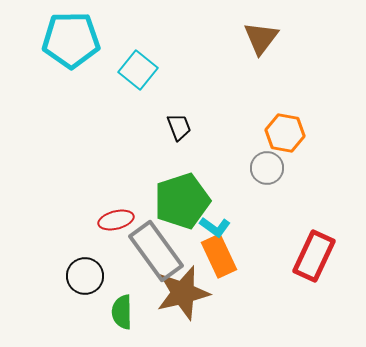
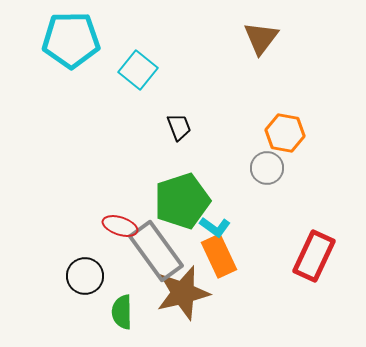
red ellipse: moved 4 px right, 6 px down; rotated 32 degrees clockwise
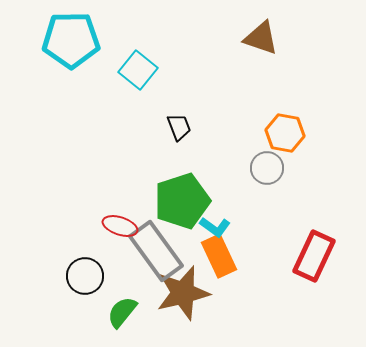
brown triangle: rotated 48 degrees counterclockwise
green semicircle: rotated 40 degrees clockwise
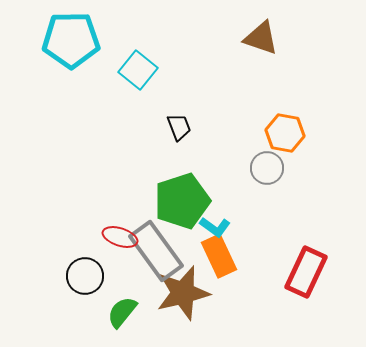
red ellipse: moved 11 px down
red rectangle: moved 8 px left, 16 px down
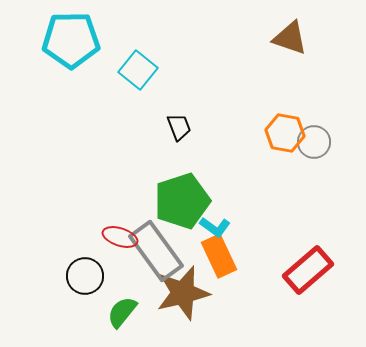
brown triangle: moved 29 px right
gray circle: moved 47 px right, 26 px up
red rectangle: moved 2 px right, 2 px up; rotated 24 degrees clockwise
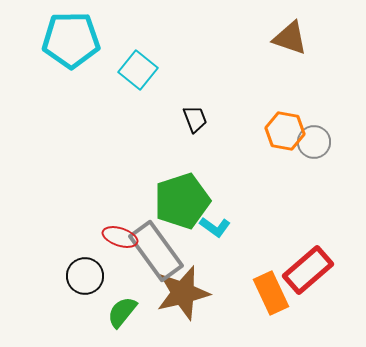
black trapezoid: moved 16 px right, 8 px up
orange hexagon: moved 2 px up
orange rectangle: moved 52 px right, 37 px down
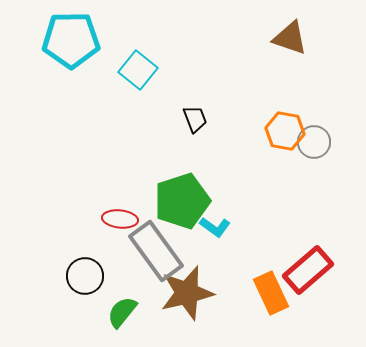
red ellipse: moved 18 px up; rotated 12 degrees counterclockwise
brown star: moved 4 px right
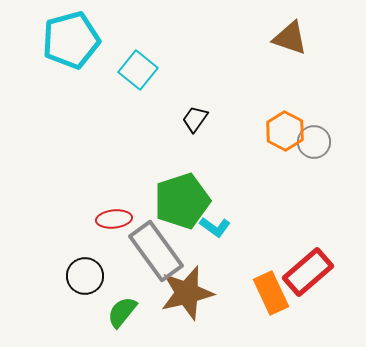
cyan pentagon: rotated 14 degrees counterclockwise
black trapezoid: rotated 124 degrees counterclockwise
orange hexagon: rotated 18 degrees clockwise
red ellipse: moved 6 px left; rotated 12 degrees counterclockwise
red rectangle: moved 2 px down
